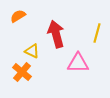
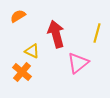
pink triangle: rotated 40 degrees counterclockwise
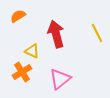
yellow line: rotated 42 degrees counterclockwise
pink triangle: moved 18 px left, 16 px down
orange cross: rotated 18 degrees clockwise
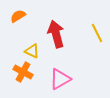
orange cross: moved 1 px right; rotated 30 degrees counterclockwise
pink triangle: rotated 10 degrees clockwise
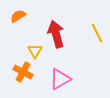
yellow triangle: moved 3 px right; rotated 35 degrees clockwise
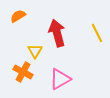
red arrow: moved 1 px right, 1 px up
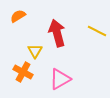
yellow line: moved 2 px up; rotated 36 degrees counterclockwise
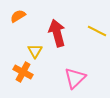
pink triangle: moved 15 px right, 1 px up; rotated 15 degrees counterclockwise
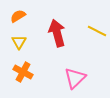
yellow triangle: moved 16 px left, 9 px up
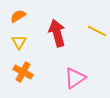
pink triangle: rotated 10 degrees clockwise
